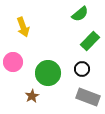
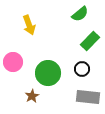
yellow arrow: moved 6 px right, 2 px up
gray rectangle: rotated 15 degrees counterclockwise
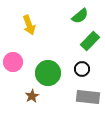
green semicircle: moved 2 px down
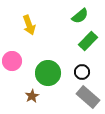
green rectangle: moved 2 px left
pink circle: moved 1 px left, 1 px up
black circle: moved 3 px down
gray rectangle: rotated 35 degrees clockwise
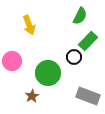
green semicircle: rotated 24 degrees counterclockwise
black circle: moved 8 px left, 15 px up
gray rectangle: moved 1 px up; rotated 20 degrees counterclockwise
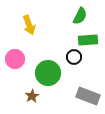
green rectangle: moved 1 px up; rotated 42 degrees clockwise
pink circle: moved 3 px right, 2 px up
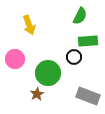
green rectangle: moved 1 px down
brown star: moved 5 px right, 2 px up
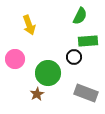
gray rectangle: moved 2 px left, 3 px up
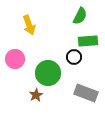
brown star: moved 1 px left, 1 px down
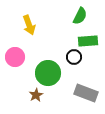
pink circle: moved 2 px up
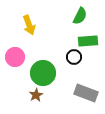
green circle: moved 5 px left
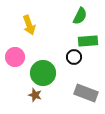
brown star: moved 1 px left; rotated 24 degrees counterclockwise
